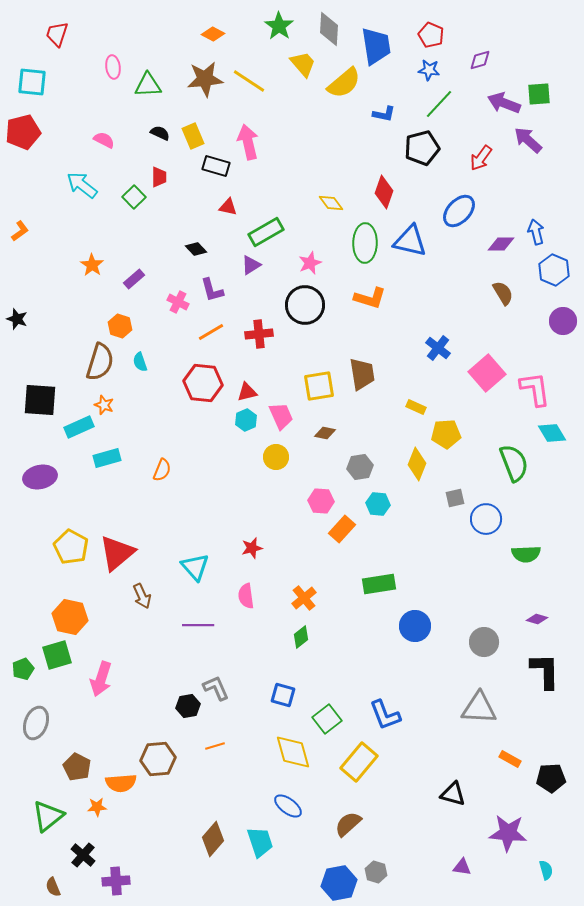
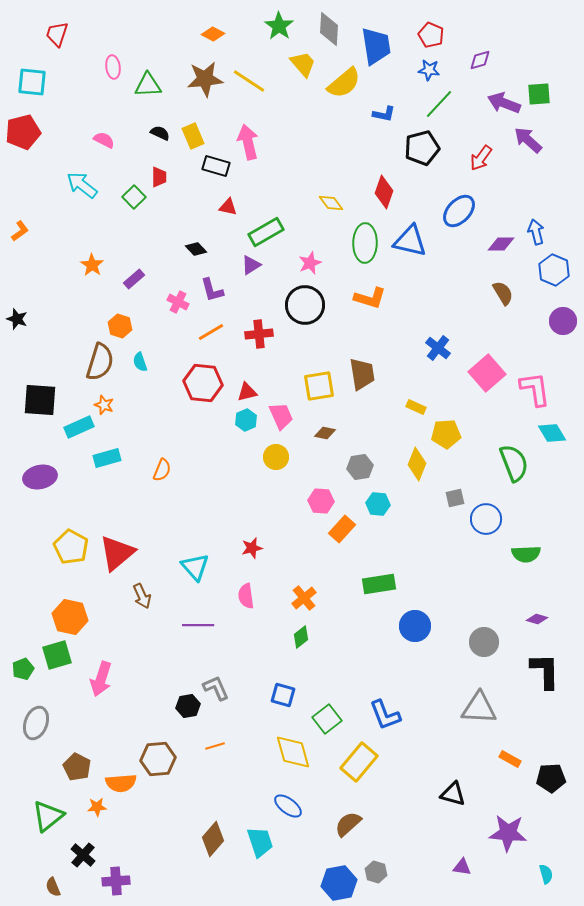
cyan semicircle at (546, 870): moved 4 px down
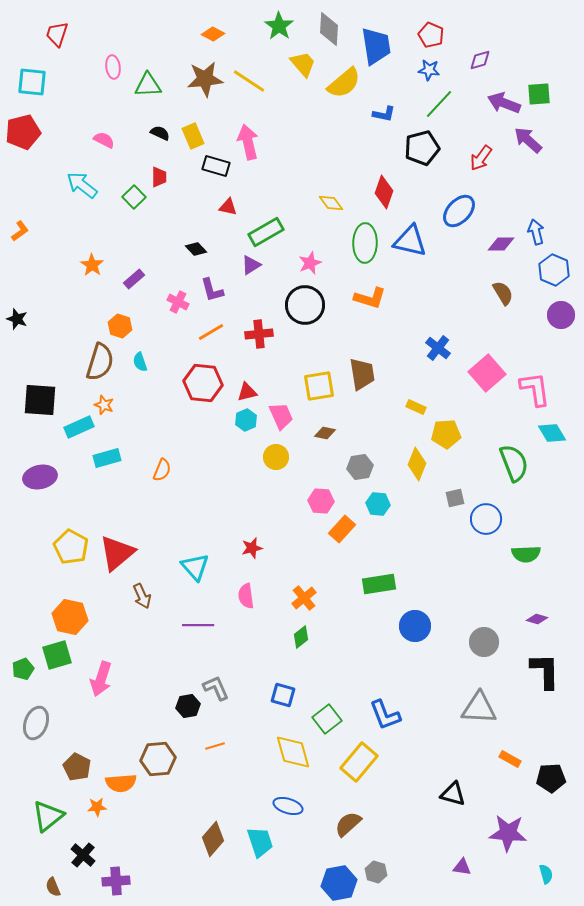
purple circle at (563, 321): moved 2 px left, 6 px up
blue ellipse at (288, 806): rotated 20 degrees counterclockwise
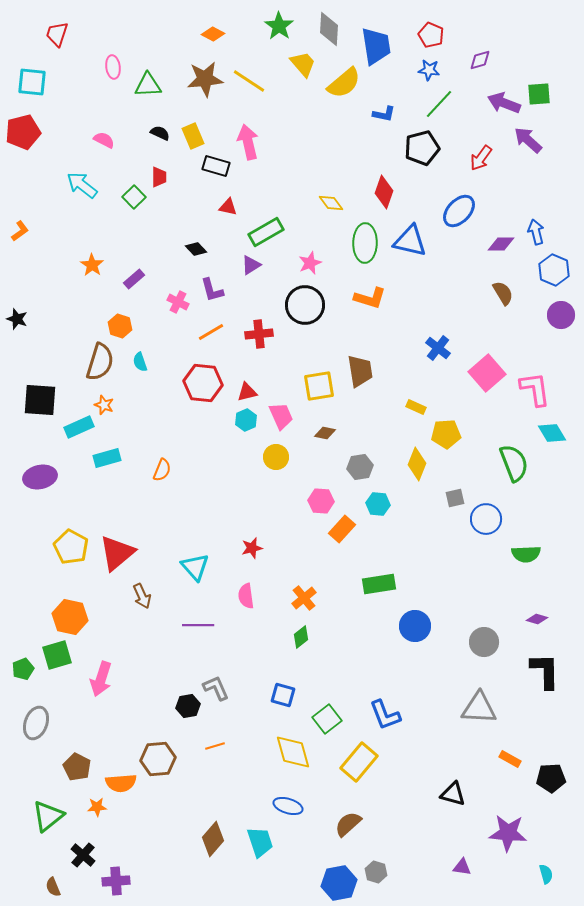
brown trapezoid at (362, 374): moved 2 px left, 3 px up
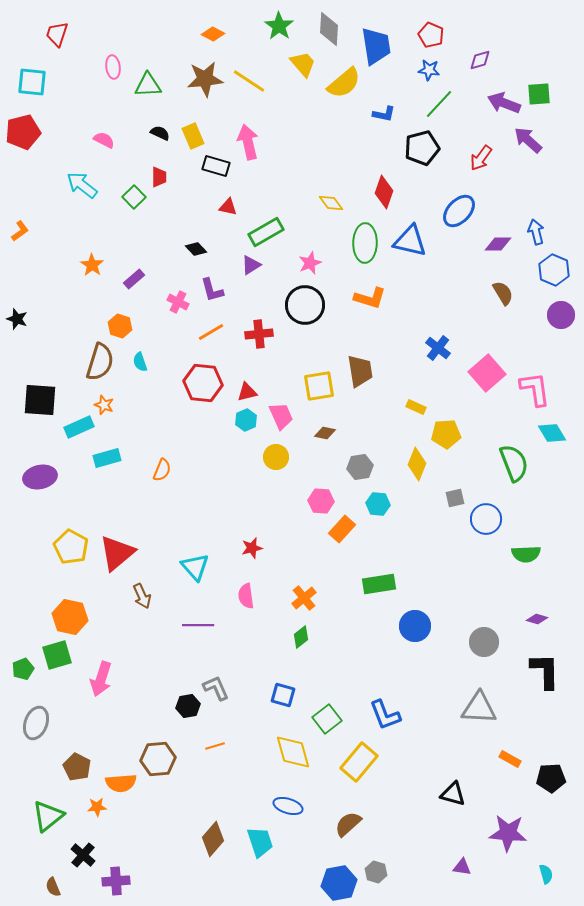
purple diamond at (501, 244): moved 3 px left
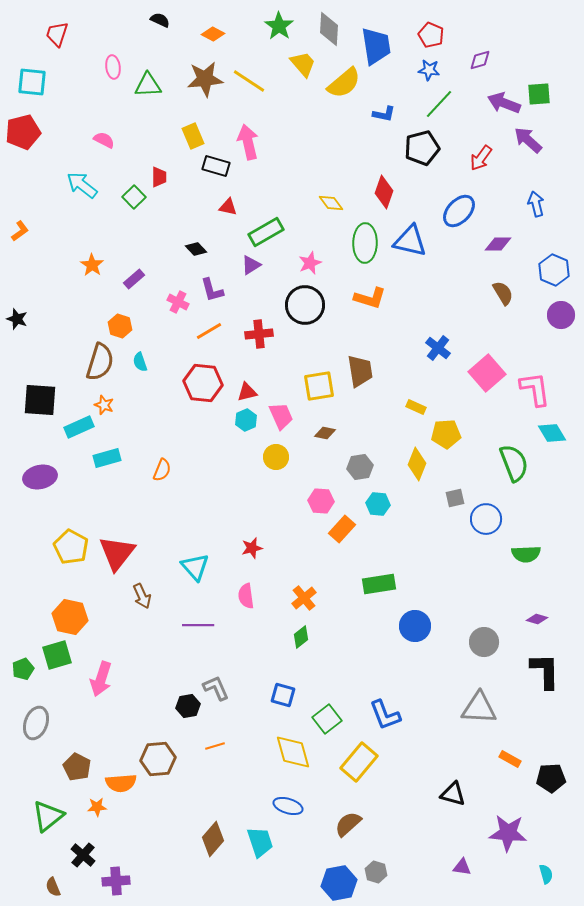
black semicircle at (160, 133): moved 113 px up
blue arrow at (536, 232): moved 28 px up
orange line at (211, 332): moved 2 px left, 1 px up
red triangle at (117, 553): rotated 12 degrees counterclockwise
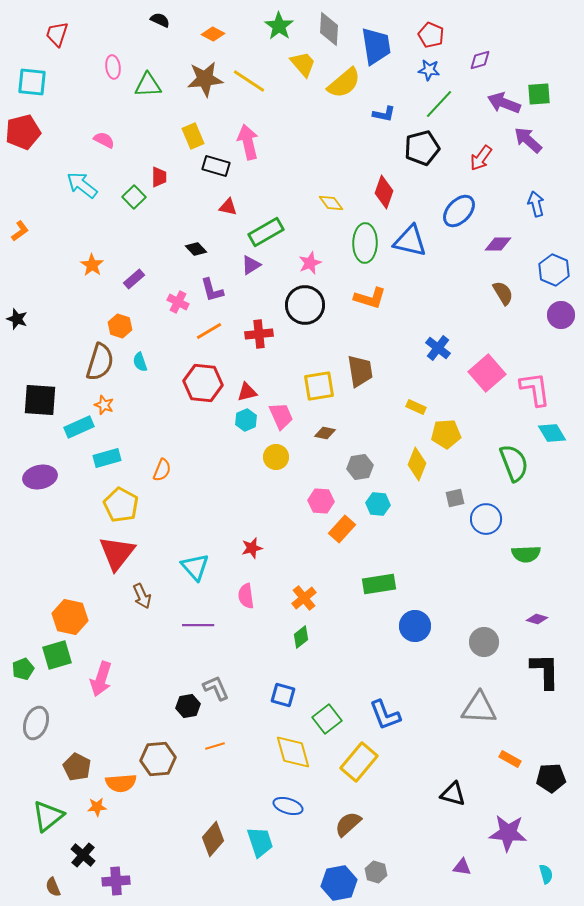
yellow pentagon at (71, 547): moved 50 px right, 42 px up
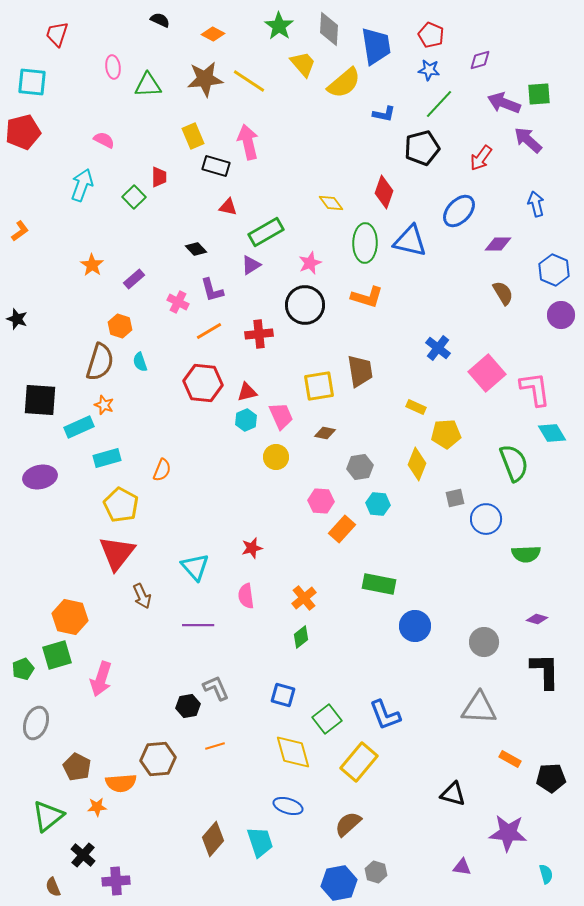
cyan arrow at (82, 185): rotated 72 degrees clockwise
orange L-shape at (370, 298): moved 3 px left, 1 px up
green rectangle at (379, 584): rotated 20 degrees clockwise
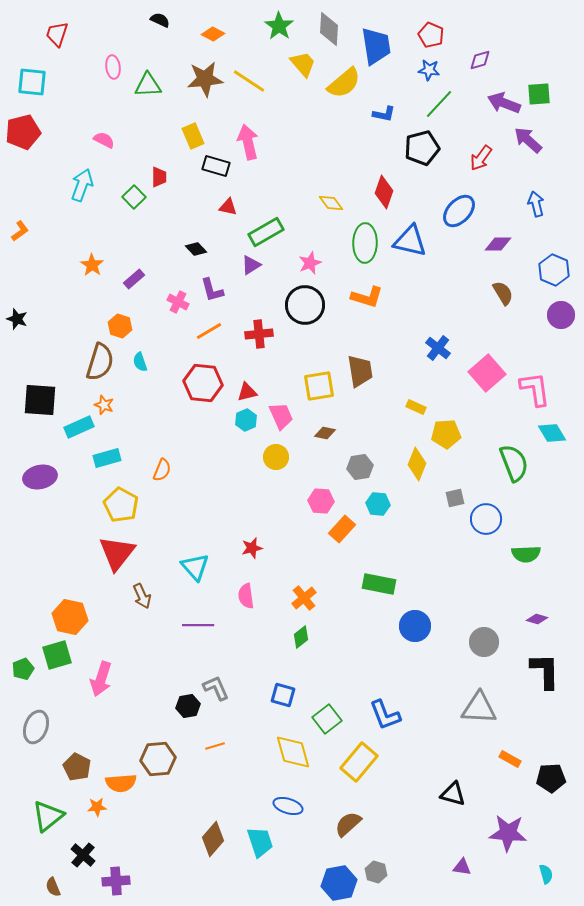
gray ellipse at (36, 723): moved 4 px down
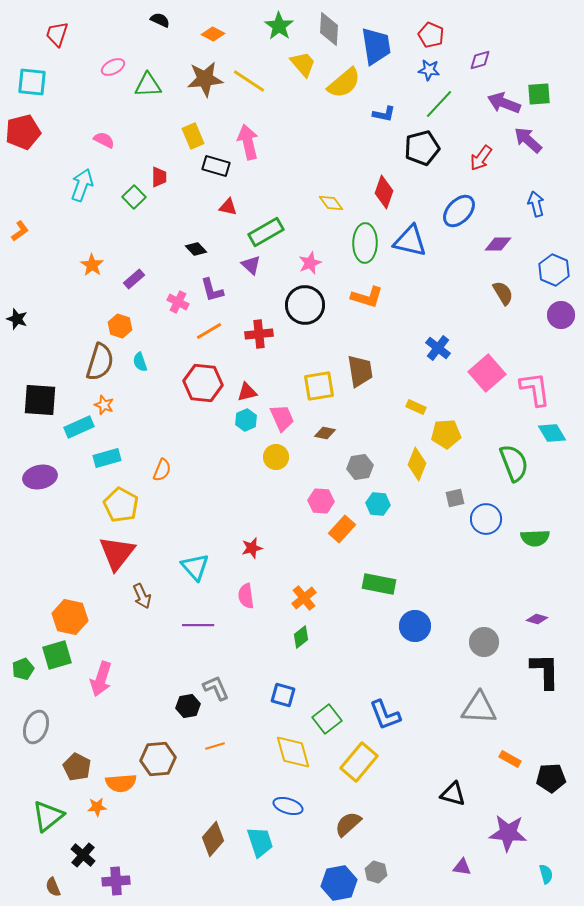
pink ellipse at (113, 67): rotated 70 degrees clockwise
purple triangle at (251, 265): rotated 45 degrees counterclockwise
pink trapezoid at (281, 416): moved 1 px right, 2 px down
green semicircle at (526, 554): moved 9 px right, 16 px up
